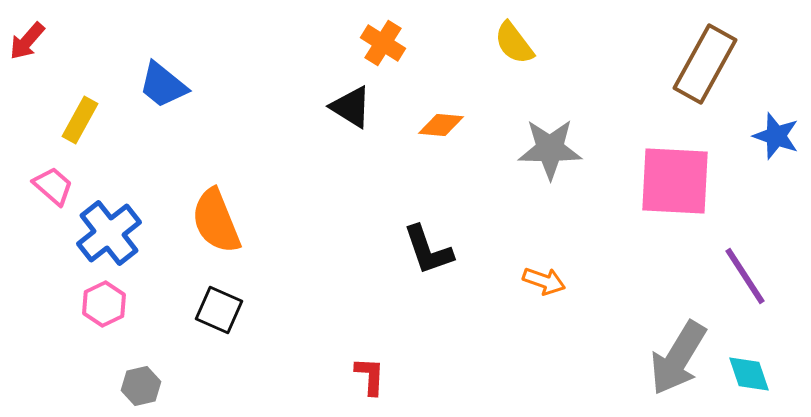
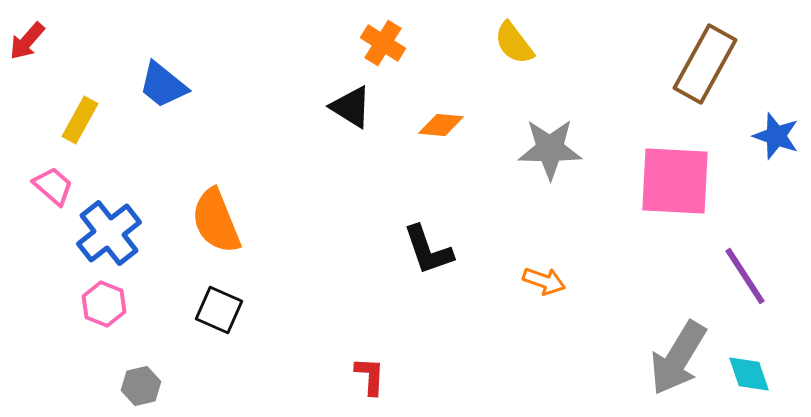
pink hexagon: rotated 12 degrees counterclockwise
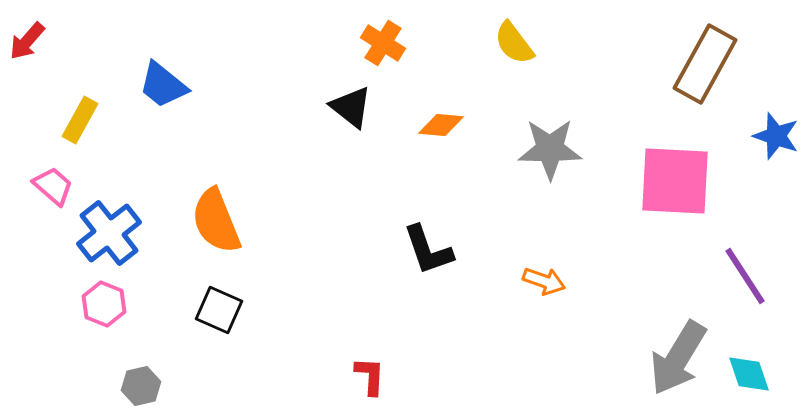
black triangle: rotated 6 degrees clockwise
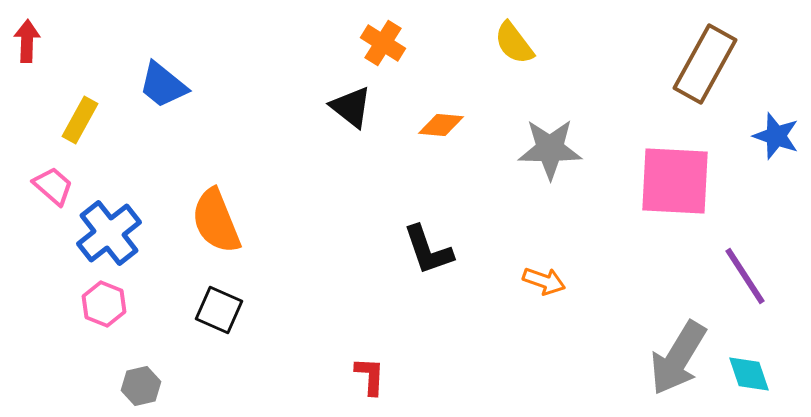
red arrow: rotated 141 degrees clockwise
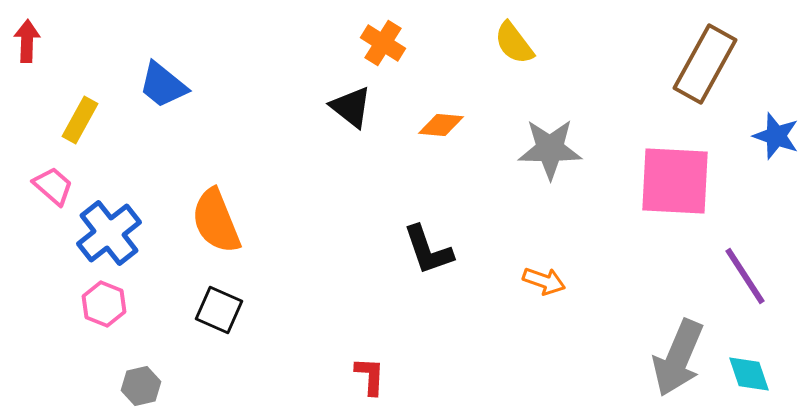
gray arrow: rotated 8 degrees counterclockwise
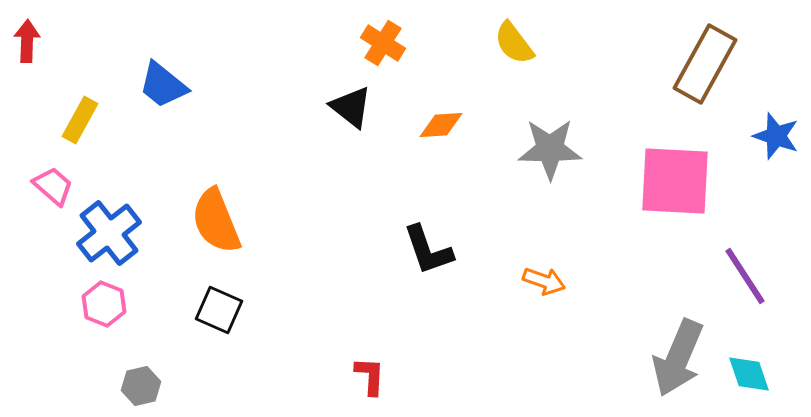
orange diamond: rotated 9 degrees counterclockwise
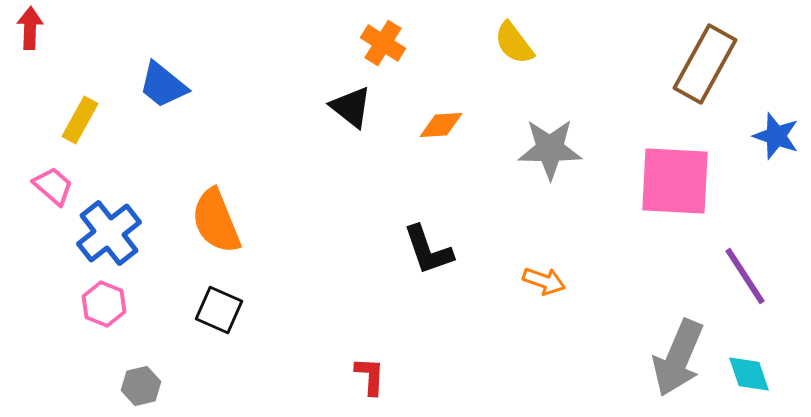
red arrow: moved 3 px right, 13 px up
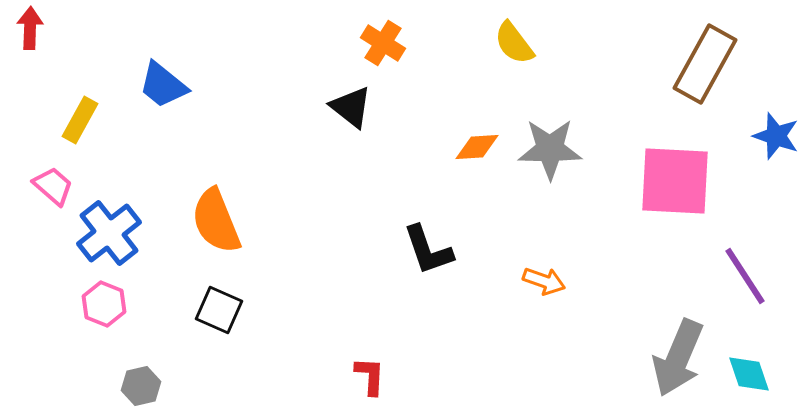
orange diamond: moved 36 px right, 22 px down
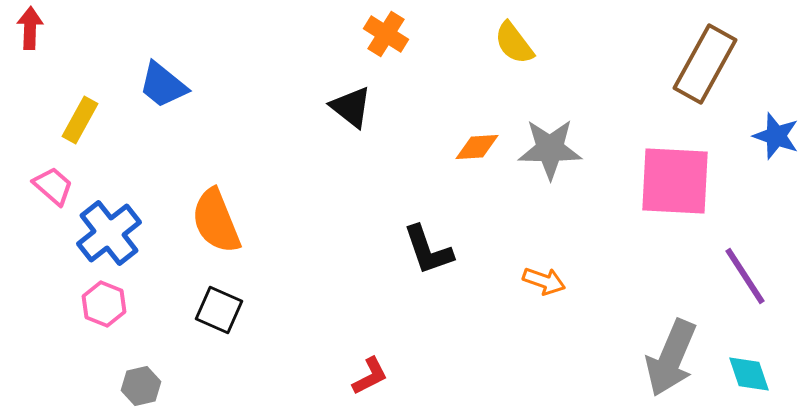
orange cross: moved 3 px right, 9 px up
gray arrow: moved 7 px left
red L-shape: rotated 60 degrees clockwise
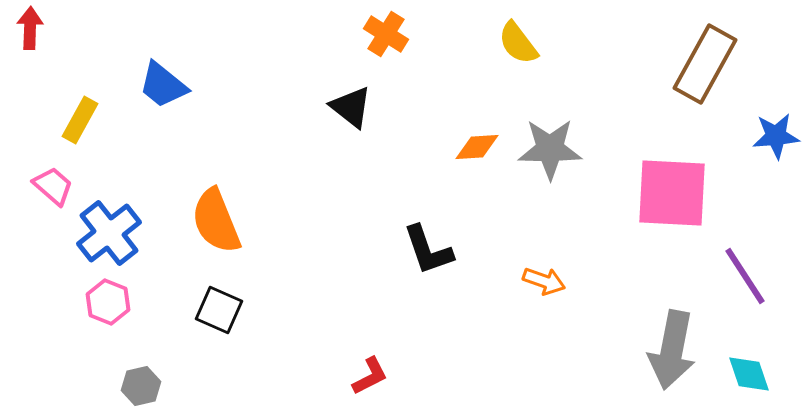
yellow semicircle: moved 4 px right
blue star: rotated 24 degrees counterclockwise
pink square: moved 3 px left, 12 px down
pink hexagon: moved 4 px right, 2 px up
gray arrow: moved 1 px right, 8 px up; rotated 12 degrees counterclockwise
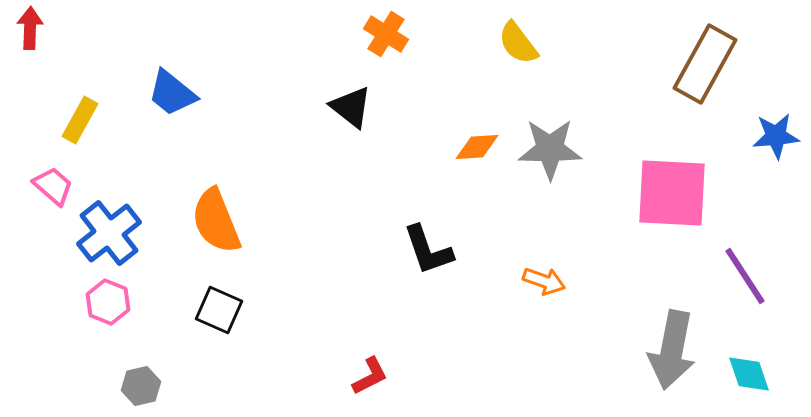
blue trapezoid: moved 9 px right, 8 px down
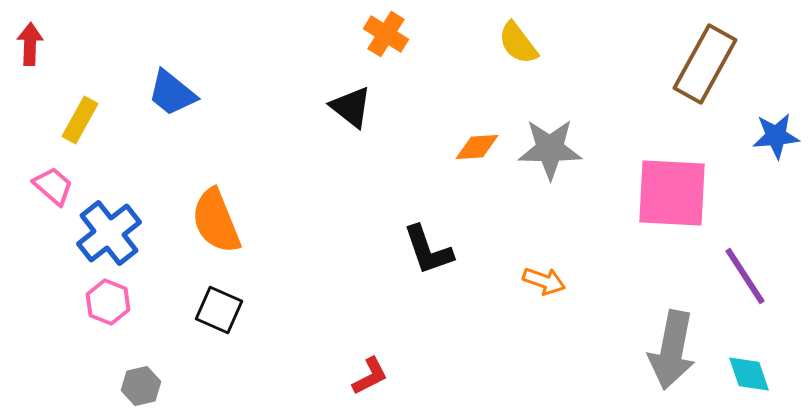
red arrow: moved 16 px down
